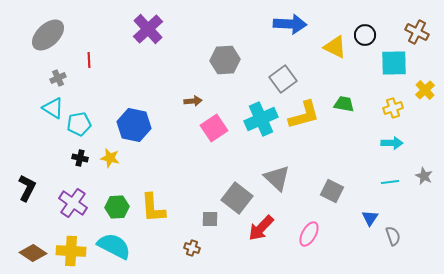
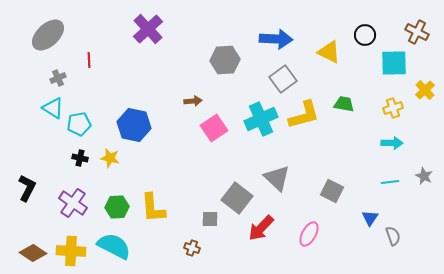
blue arrow at (290, 24): moved 14 px left, 15 px down
yellow triangle at (335, 47): moved 6 px left, 5 px down
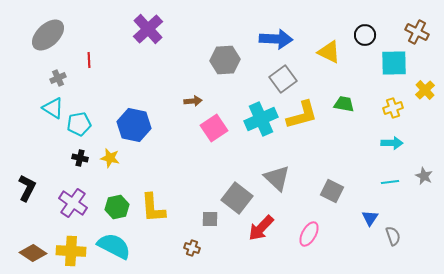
yellow L-shape at (304, 115): moved 2 px left
green hexagon at (117, 207): rotated 10 degrees counterclockwise
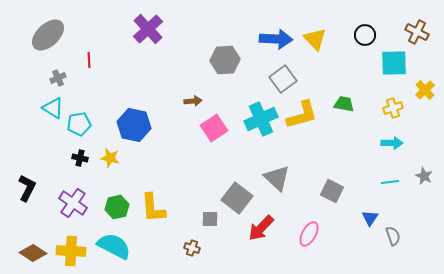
yellow triangle at (329, 52): moved 14 px left, 13 px up; rotated 20 degrees clockwise
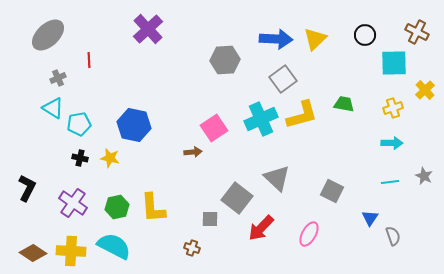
yellow triangle at (315, 39): rotated 30 degrees clockwise
brown arrow at (193, 101): moved 51 px down
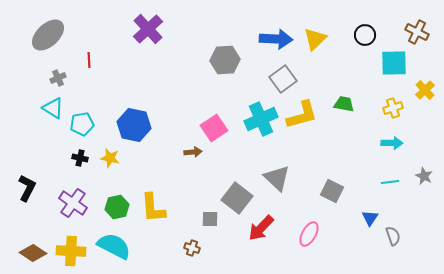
cyan pentagon at (79, 124): moved 3 px right
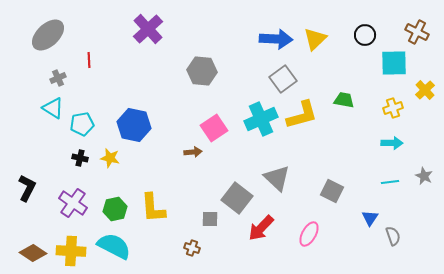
gray hexagon at (225, 60): moved 23 px left, 11 px down; rotated 8 degrees clockwise
green trapezoid at (344, 104): moved 4 px up
green hexagon at (117, 207): moved 2 px left, 2 px down
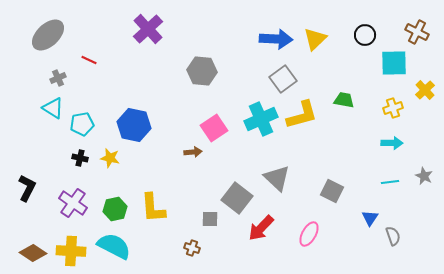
red line at (89, 60): rotated 63 degrees counterclockwise
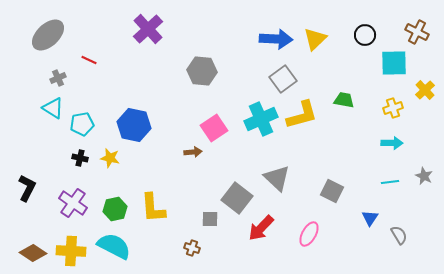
gray semicircle at (393, 236): moved 6 px right, 1 px up; rotated 12 degrees counterclockwise
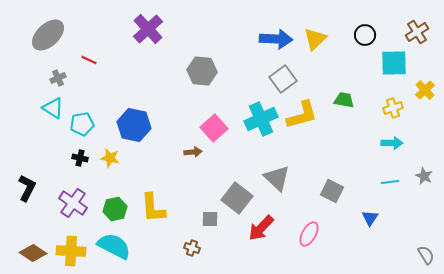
brown cross at (417, 32): rotated 30 degrees clockwise
pink square at (214, 128): rotated 8 degrees counterclockwise
gray semicircle at (399, 235): moved 27 px right, 20 px down
